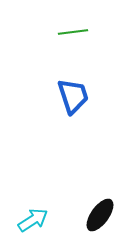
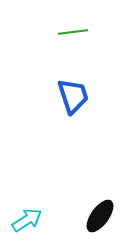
black ellipse: moved 1 px down
cyan arrow: moved 6 px left
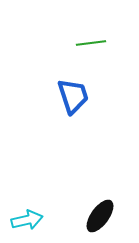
green line: moved 18 px right, 11 px down
cyan arrow: rotated 20 degrees clockwise
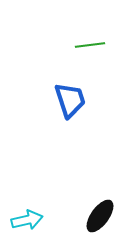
green line: moved 1 px left, 2 px down
blue trapezoid: moved 3 px left, 4 px down
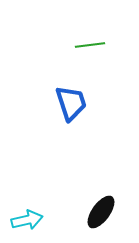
blue trapezoid: moved 1 px right, 3 px down
black ellipse: moved 1 px right, 4 px up
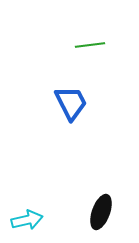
blue trapezoid: rotated 9 degrees counterclockwise
black ellipse: rotated 16 degrees counterclockwise
